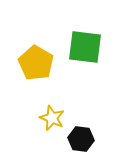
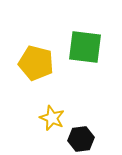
yellow pentagon: rotated 16 degrees counterclockwise
black hexagon: rotated 15 degrees counterclockwise
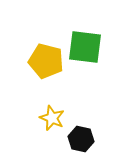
yellow pentagon: moved 10 px right, 2 px up
black hexagon: rotated 20 degrees clockwise
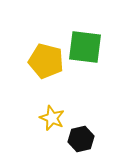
black hexagon: rotated 25 degrees counterclockwise
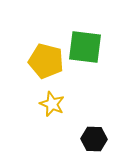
yellow star: moved 14 px up
black hexagon: moved 13 px right; rotated 15 degrees clockwise
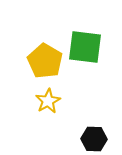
yellow pentagon: moved 1 px left; rotated 16 degrees clockwise
yellow star: moved 4 px left, 3 px up; rotated 20 degrees clockwise
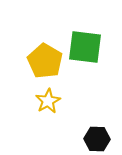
black hexagon: moved 3 px right
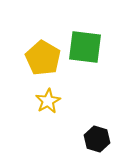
yellow pentagon: moved 2 px left, 3 px up
black hexagon: rotated 15 degrees clockwise
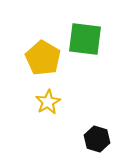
green square: moved 8 px up
yellow star: moved 1 px down
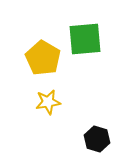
green square: rotated 12 degrees counterclockwise
yellow star: rotated 20 degrees clockwise
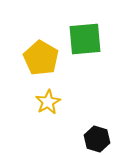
yellow pentagon: moved 2 px left
yellow star: rotated 20 degrees counterclockwise
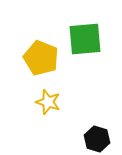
yellow pentagon: rotated 8 degrees counterclockwise
yellow star: rotated 25 degrees counterclockwise
